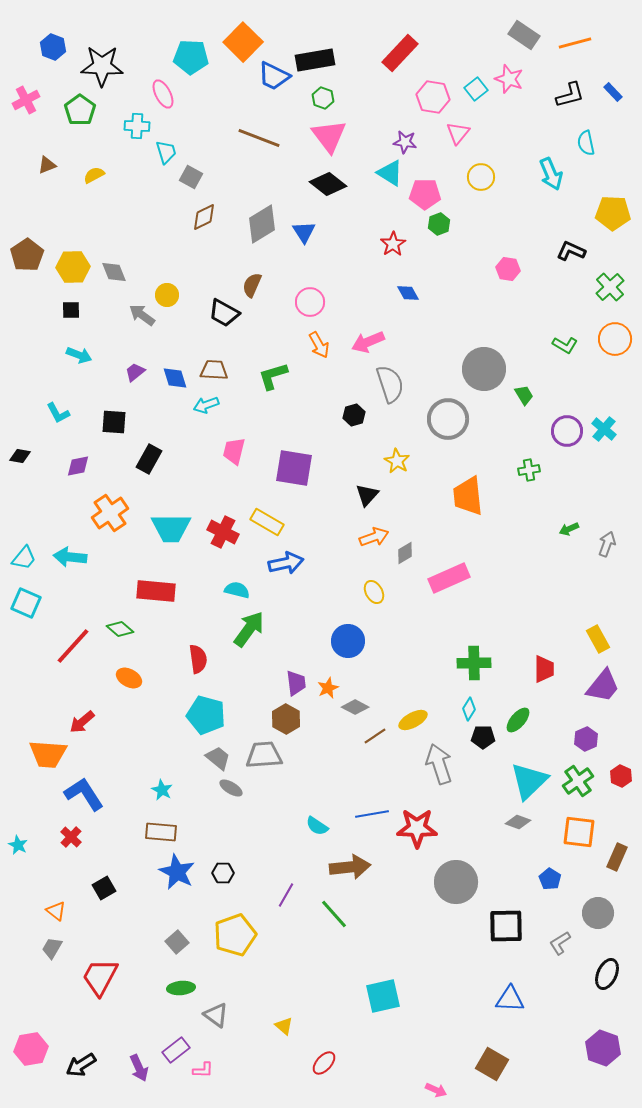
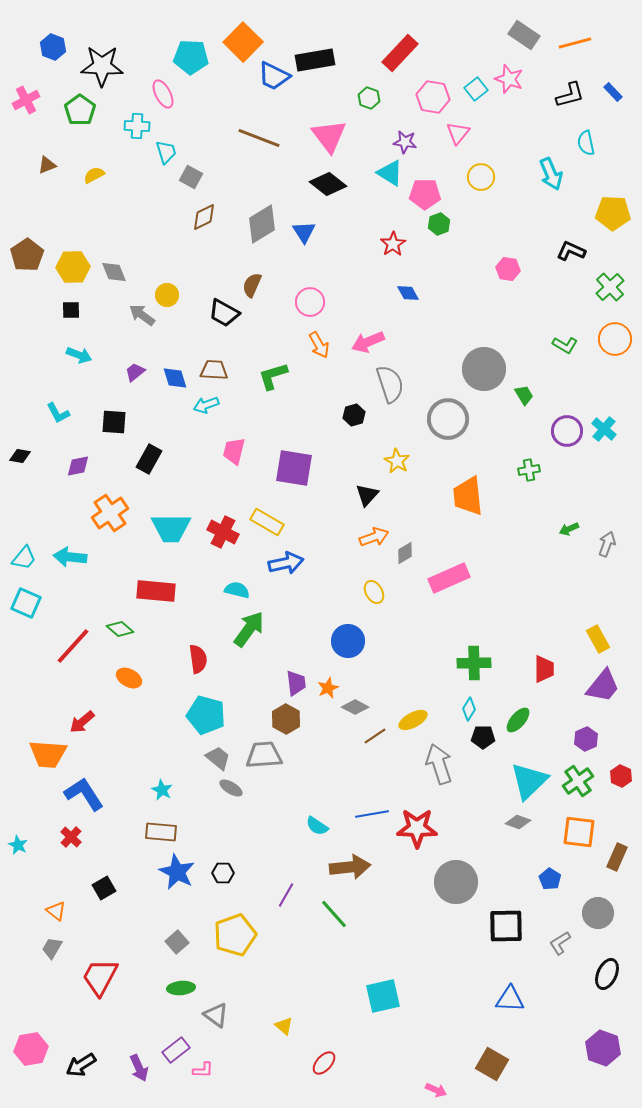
green hexagon at (323, 98): moved 46 px right
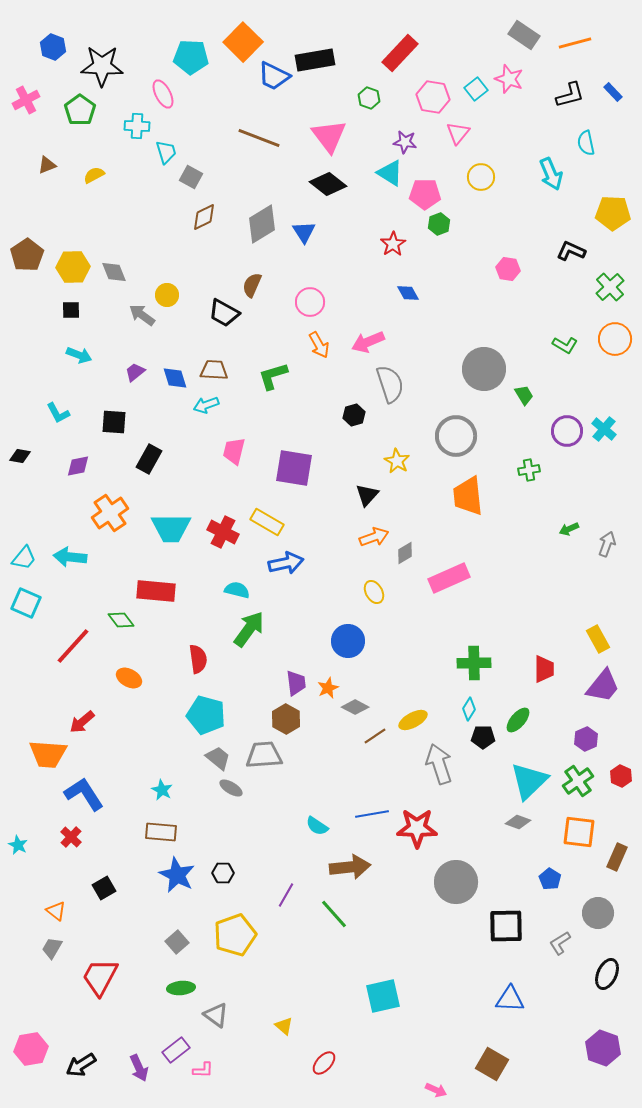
gray circle at (448, 419): moved 8 px right, 17 px down
green diamond at (120, 629): moved 1 px right, 9 px up; rotated 12 degrees clockwise
blue star at (177, 872): moved 3 px down
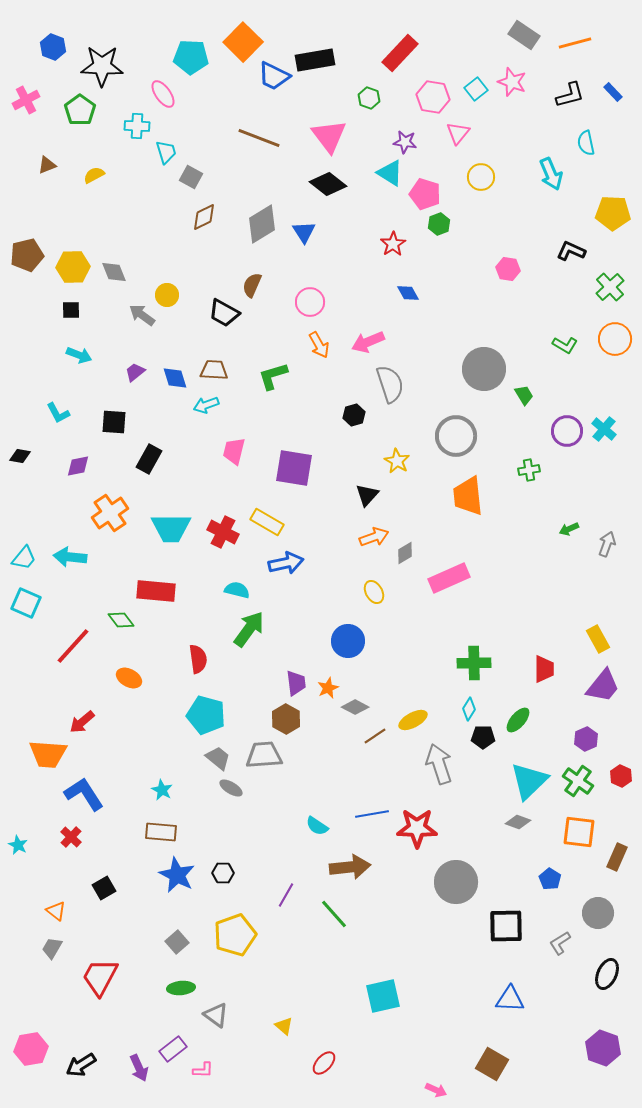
pink star at (509, 79): moved 3 px right, 3 px down
pink ellipse at (163, 94): rotated 8 degrees counterclockwise
pink pentagon at (425, 194): rotated 16 degrees clockwise
brown pentagon at (27, 255): rotated 20 degrees clockwise
green cross at (578, 781): rotated 20 degrees counterclockwise
purple rectangle at (176, 1050): moved 3 px left, 1 px up
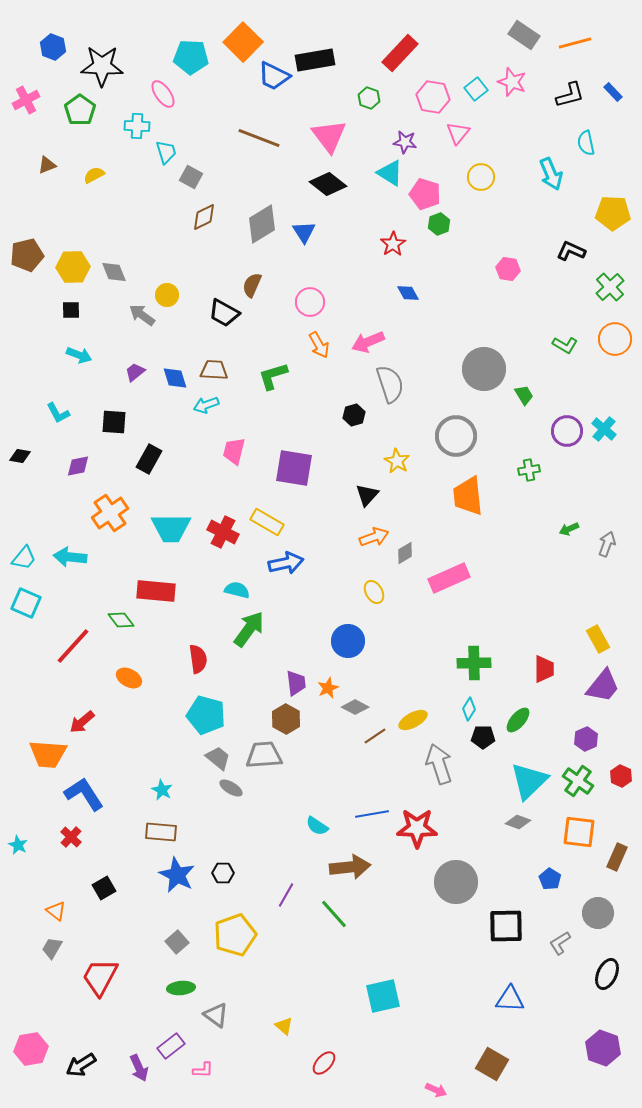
purple rectangle at (173, 1049): moved 2 px left, 3 px up
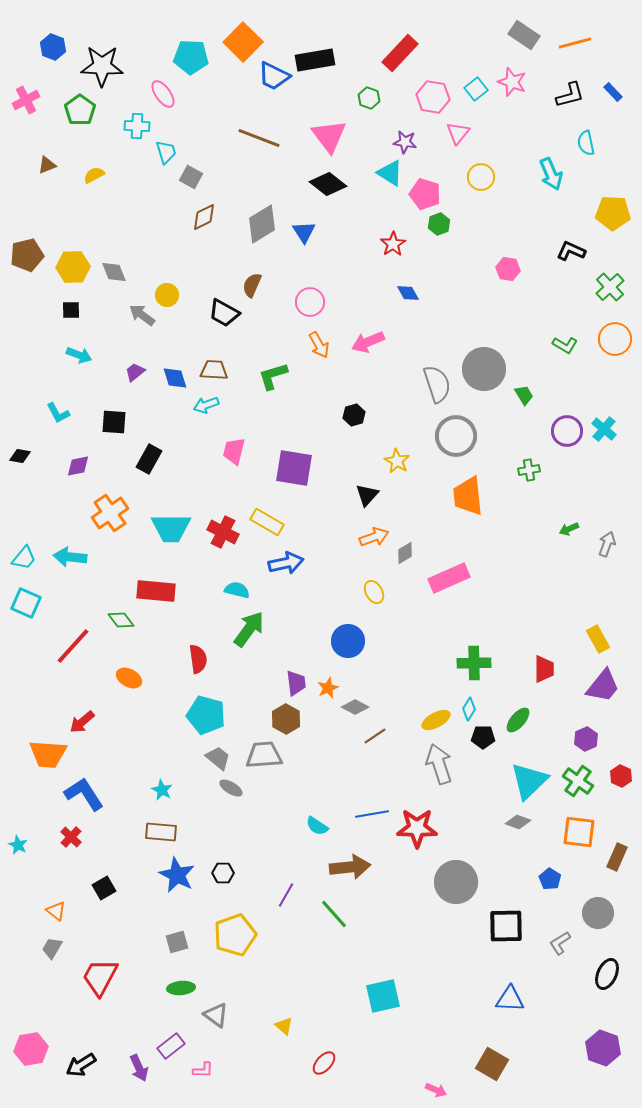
gray semicircle at (390, 384): moved 47 px right
yellow ellipse at (413, 720): moved 23 px right
gray square at (177, 942): rotated 25 degrees clockwise
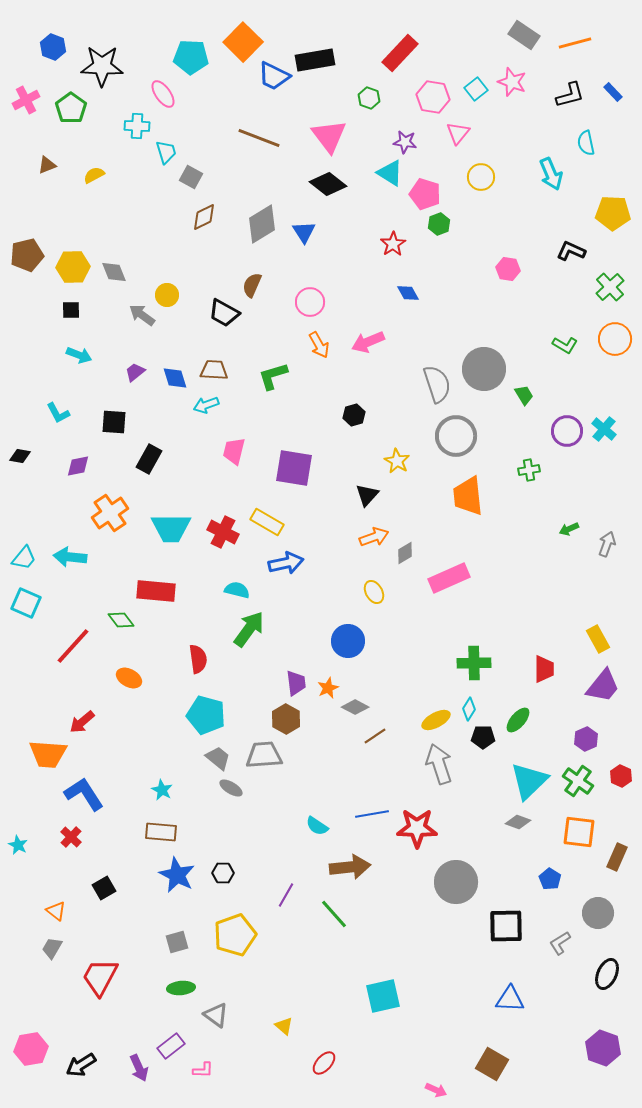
green pentagon at (80, 110): moved 9 px left, 2 px up
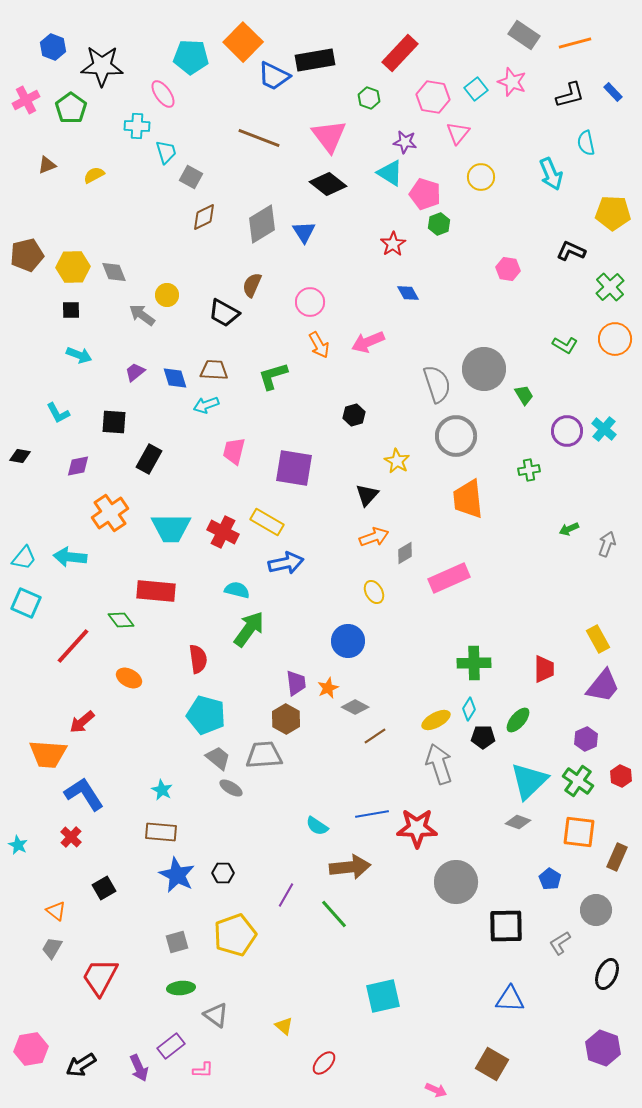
orange trapezoid at (468, 496): moved 3 px down
gray circle at (598, 913): moved 2 px left, 3 px up
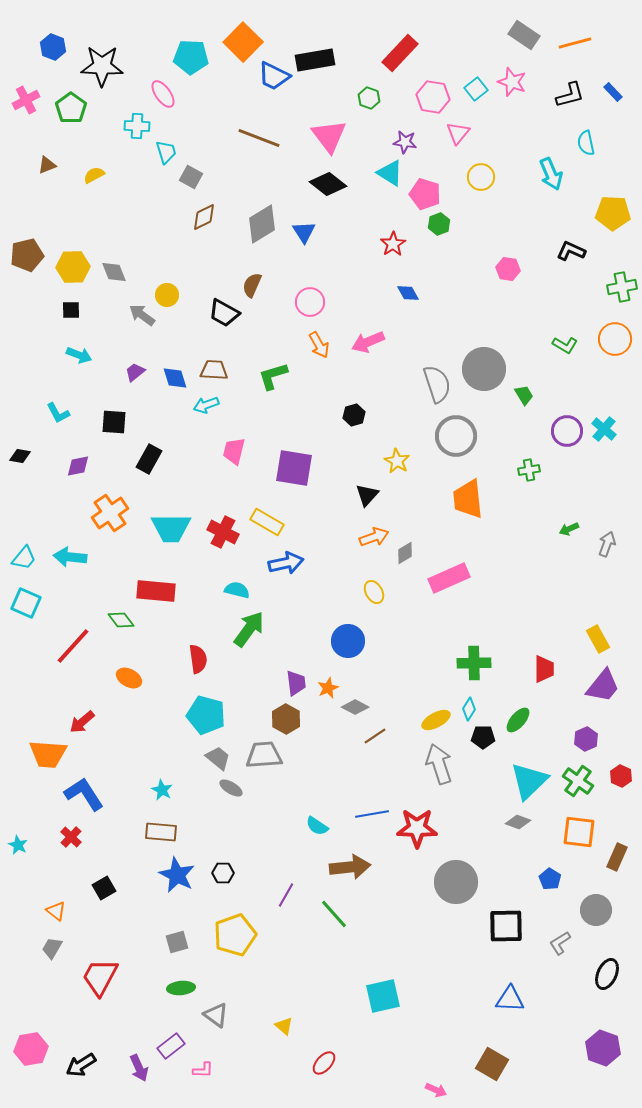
green cross at (610, 287): moved 12 px right; rotated 32 degrees clockwise
